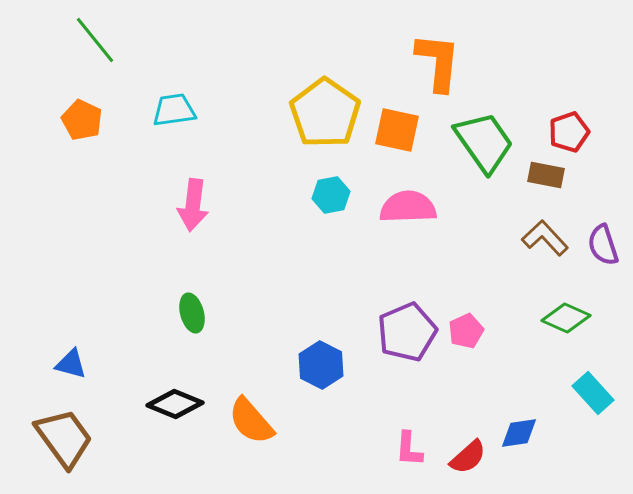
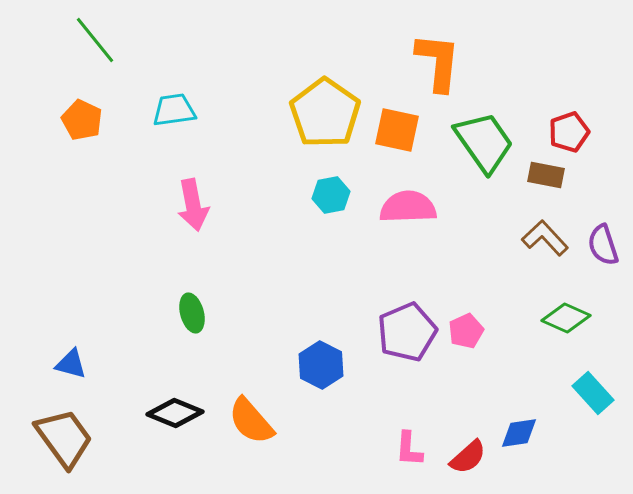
pink arrow: rotated 18 degrees counterclockwise
black diamond: moved 9 px down
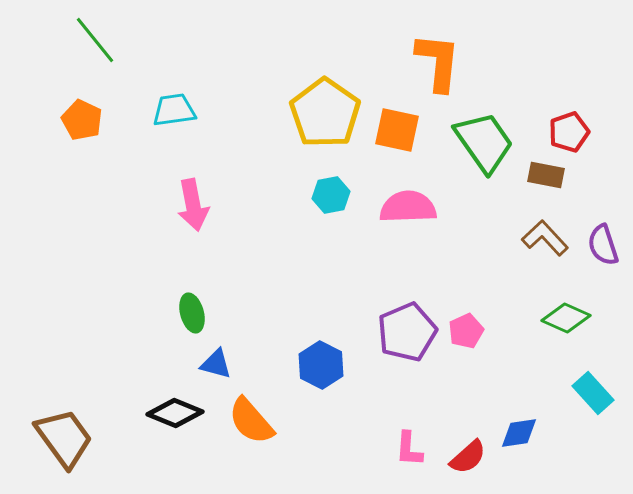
blue triangle: moved 145 px right
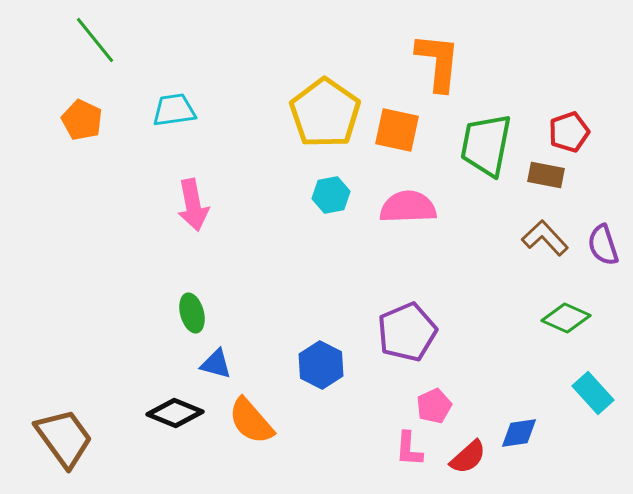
green trapezoid: moved 2 px right, 3 px down; rotated 134 degrees counterclockwise
pink pentagon: moved 32 px left, 75 px down
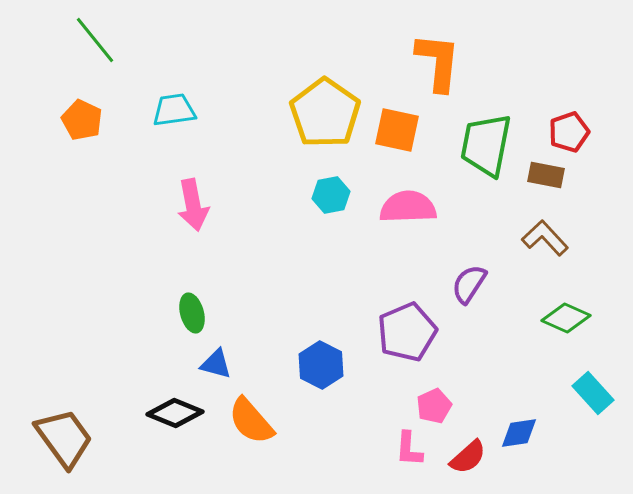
purple semicircle: moved 134 px left, 39 px down; rotated 51 degrees clockwise
